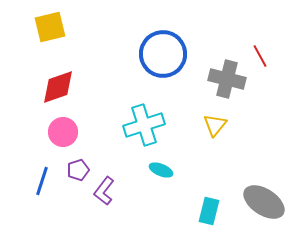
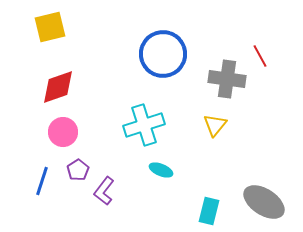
gray cross: rotated 6 degrees counterclockwise
purple pentagon: rotated 15 degrees counterclockwise
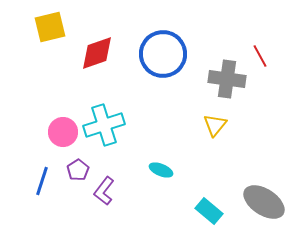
red diamond: moved 39 px right, 34 px up
cyan cross: moved 40 px left
cyan rectangle: rotated 64 degrees counterclockwise
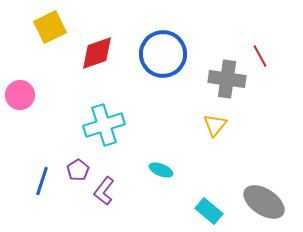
yellow square: rotated 12 degrees counterclockwise
pink circle: moved 43 px left, 37 px up
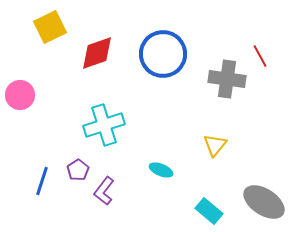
yellow triangle: moved 20 px down
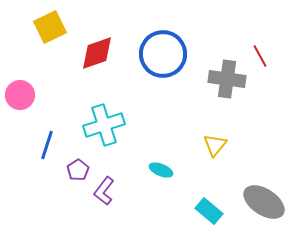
blue line: moved 5 px right, 36 px up
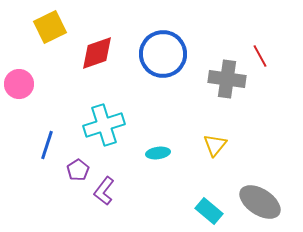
pink circle: moved 1 px left, 11 px up
cyan ellipse: moved 3 px left, 17 px up; rotated 30 degrees counterclockwise
gray ellipse: moved 4 px left
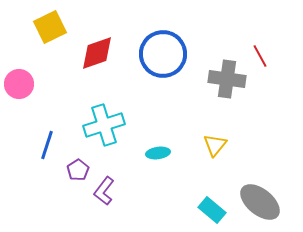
gray ellipse: rotated 6 degrees clockwise
cyan rectangle: moved 3 px right, 1 px up
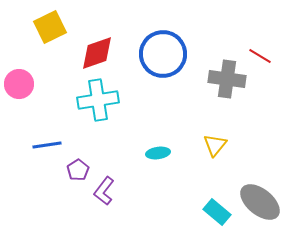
red line: rotated 30 degrees counterclockwise
cyan cross: moved 6 px left, 25 px up; rotated 9 degrees clockwise
blue line: rotated 64 degrees clockwise
cyan rectangle: moved 5 px right, 2 px down
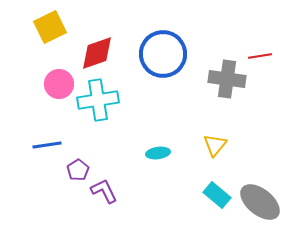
red line: rotated 40 degrees counterclockwise
pink circle: moved 40 px right
purple L-shape: rotated 116 degrees clockwise
cyan rectangle: moved 17 px up
